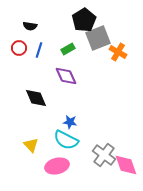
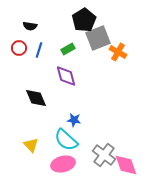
purple diamond: rotated 10 degrees clockwise
blue star: moved 4 px right, 2 px up
cyan semicircle: rotated 15 degrees clockwise
pink ellipse: moved 6 px right, 2 px up
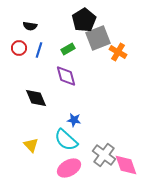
pink ellipse: moved 6 px right, 4 px down; rotated 15 degrees counterclockwise
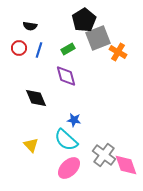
pink ellipse: rotated 15 degrees counterclockwise
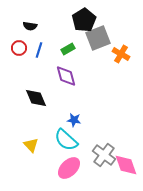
orange cross: moved 3 px right, 2 px down
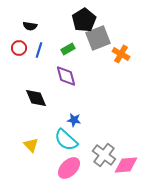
pink diamond: rotated 75 degrees counterclockwise
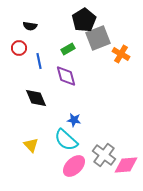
blue line: moved 11 px down; rotated 28 degrees counterclockwise
pink ellipse: moved 5 px right, 2 px up
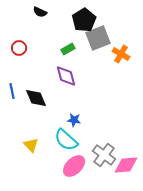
black semicircle: moved 10 px right, 14 px up; rotated 16 degrees clockwise
blue line: moved 27 px left, 30 px down
